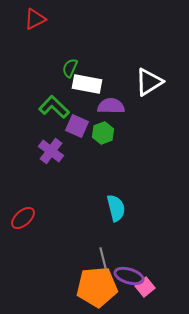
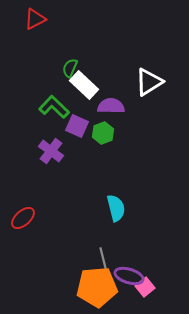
white rectangle: moved 3 px left, 1 px down; rotated 32 degrees clockwise
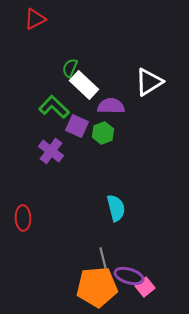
red ellipse: rotated 50 degrees counterclockwise
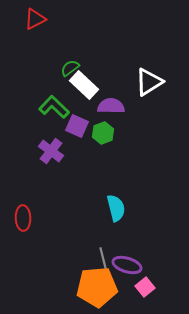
green semicircle: rotated 30 degrees clockwise
purple ellipse: moved 2 px left, 11 px up
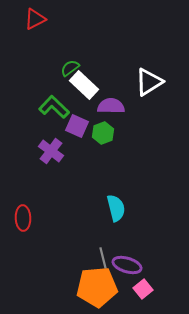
pink square: moved 2 px left, 2 px down
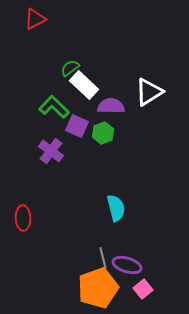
white triangle: moved 10 px down
orange pentagon: moved 1 px right, 1 px down; rotated 15 degrees counterclockwise
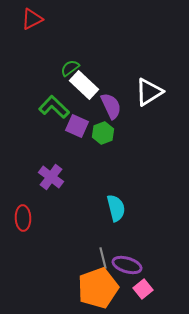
red triangle: moved 3 px left
purple semicircle: rotated 64 degrees clockwise
purple cross: moved 26 px down
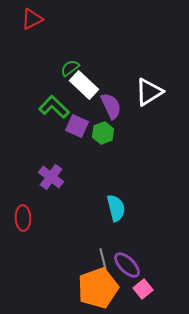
gray line: moved 1 px down
purple ellipse: rotated 28 degrees clockwise
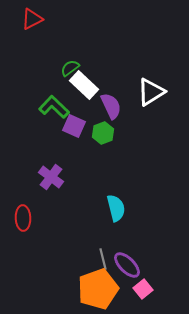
white triangle: moved 2 px right
purple square: moved 3 px left
orange pentagon: moved 1 px down
